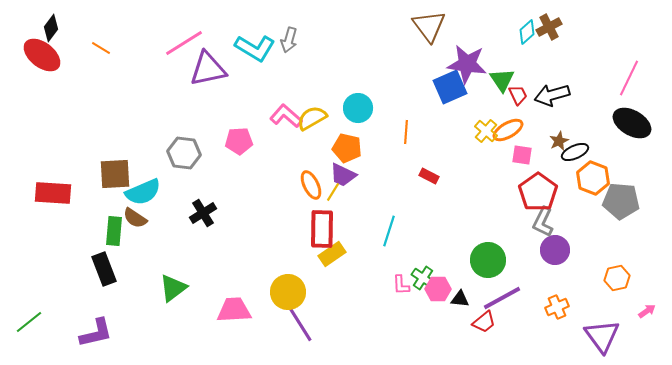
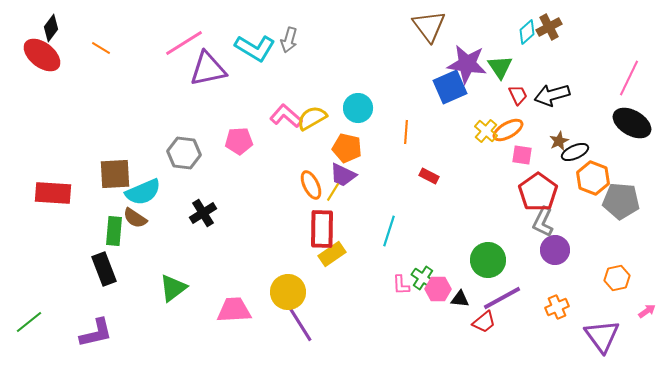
green triangle at (502, 80): moved 2 px left, 13 px up
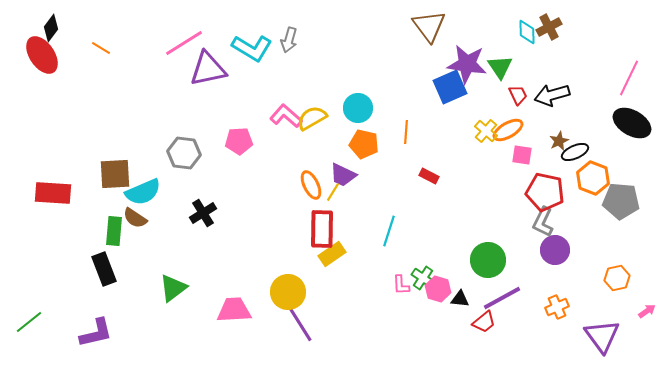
cyan diamond at (527, 32): rotated 50 degrees counterclockwise
cyan L-shape at (255, 48): moved 3 px left
red ellipse at (42, 55): rotated 18 degrees clockwise
orange pentagon at (347, 148): moved 17 px right, 4 px up
red pentagon at (538, 192): moved 7 px right; rotated 24 degrees counterclockwise
pink hexagon at (438, 289): rotated 15 degrees clockwise
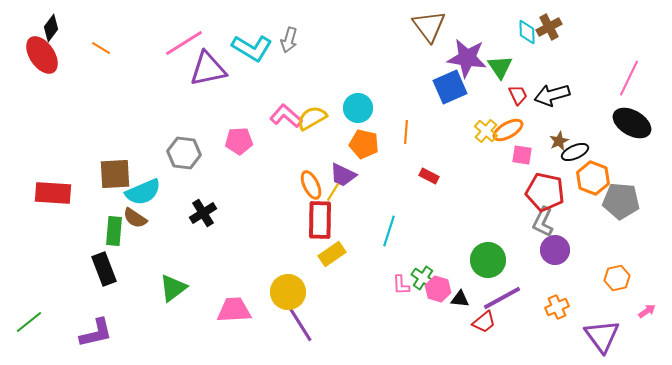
purple star at (467, 64): moved 6 px up
red rectangle at (322, 229): moved 2 px left, 9 px up
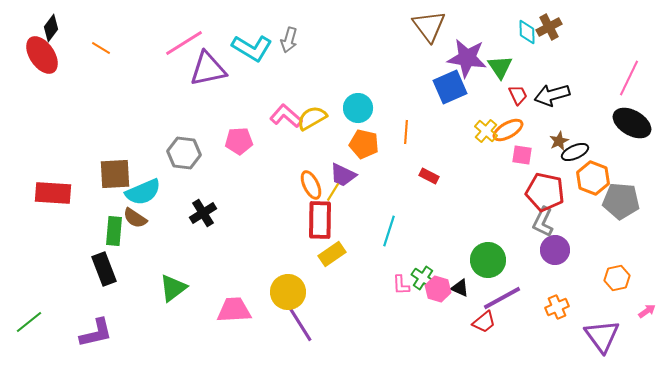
black triangle at (460, 299): moved 11 px up; rotated 18 degrees clockwise
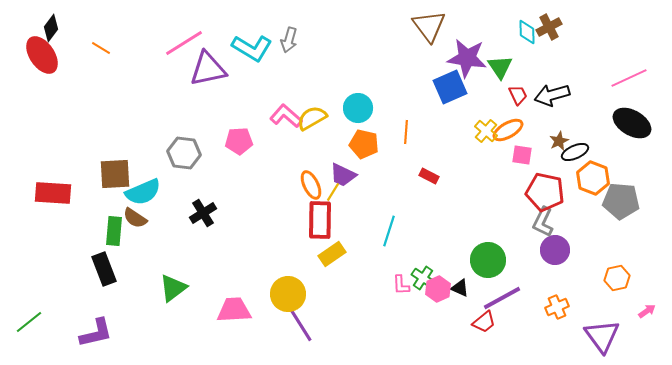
pink line at (629, 78): rotated 39 degrees clockwise
pink hexagon at (438, 289): rotated 20 degrees clockwise
yellow circle at (288, 292): moved 2 px down
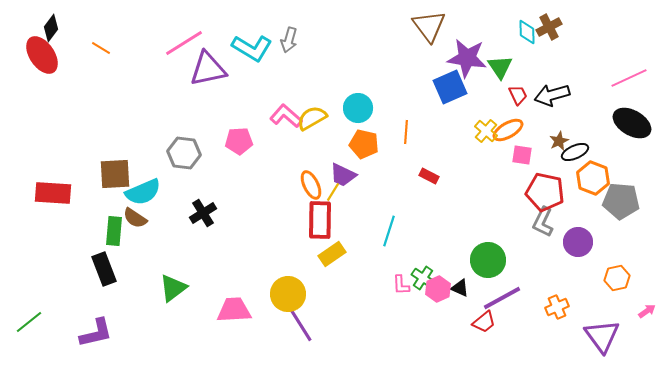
purple circle at (555, 250): moved 23 px right, 8 px up
